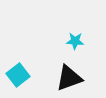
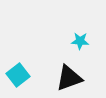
cyan star: moved 5 px right
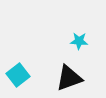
cyan star: moved 1 px left
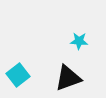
black triangle: moved 1 px left
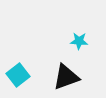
black triangle: moved 2 px left, 1 px up
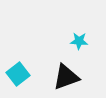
cyan square: moved 1 px up
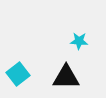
black triangle: rotated 20 degrees clockwise
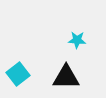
cyan star: moved 2 px left, 1 px up
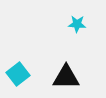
cyan star: moved 16 px up
